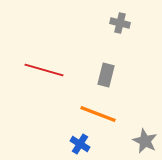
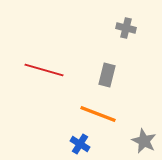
gray cross: moved 6 px right, 5 px down
gray rectangle: moved 1 px right
gray star: moved 1 px left
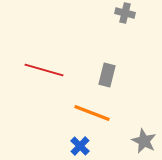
gray cross: moved 1 px left, 15 px up
orange line: moved 6 px left, 1 px up
blue cross: moved 2 px down; rotated 12 degrees clockwise
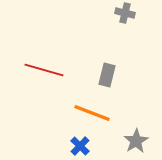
gray star: moved 8 px left; rotated 15 degrees clockwise
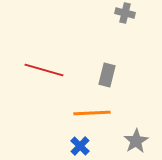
orange line: rotated 24 degrees counterclockwise
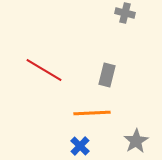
red line: rotated 15 degrees clockwise
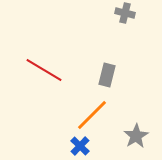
orange line: moved 2 px down; rotated 42 degrees counterclockwise
gray star: moved 5 px up
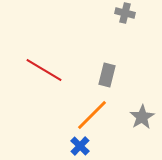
gray star: moved 6 px right, 19 px up
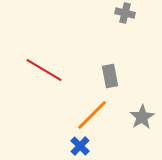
gray rectangle: moved 3 px right, 1 px down; rotated 25 degrees counterclockwise
